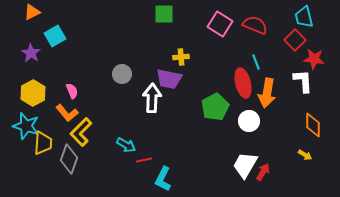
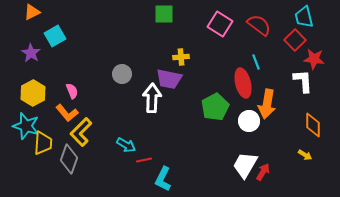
red semicircle: moved 4 px right; rotated 15 degrees clockwise
orange arrow: moved 11 px down
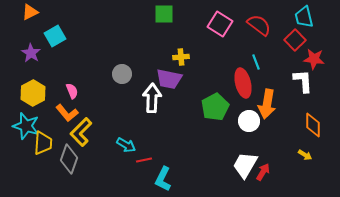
orange triangle: moved 2 px left
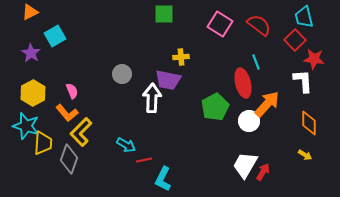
purple trapezoid: moved 1 px left, 1 px down
orange arrow: rotated 148 degrees counterclockwise
orange diamond: moved 4 px left, 2 px up
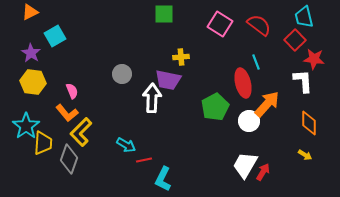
yellow hexagon: moved 11 px up; rotated 25 degrees counterclockwise
cyan star: rotated 20 degrees clockwise
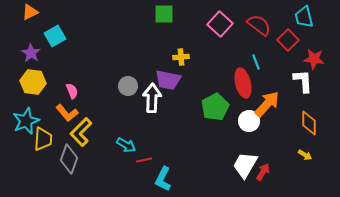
pink square: rotated 10 degrees clockwise
red square: moved 7 px left
gray circle: moved 6 px right, 12 px down
cyan star: moved 5 px up; rotated 12 degrees clockwise
yellow trapezoid: moved 4 px up
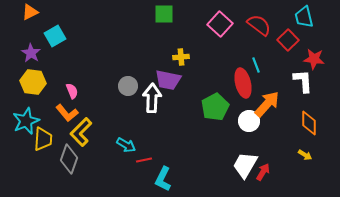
cyan line: moved 3 px down
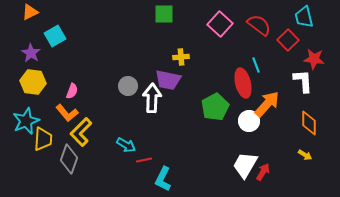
pink semicircle: rotated 42 degrees clockwise
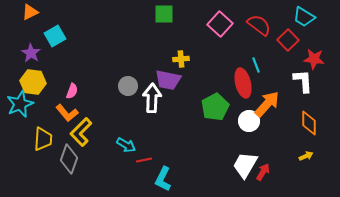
cyan trapezoid: rotated 45 degrees counterclockwise
yellow cross: moved 2 px down
cyan star: moved 6 px left, 17 px up
yellow arrow: moved 1 px right, 1 px down; rotated 56 degrees counterclockwise
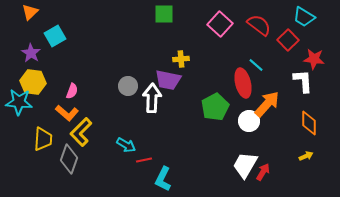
orange triangle: rotated 18 degrees counterclockwise
cyan line: rotated 28 degrees counterclockwise
cyan star: moved 1 px left, 2 px up; rotated 28 degrees clockwise
orange L-shape: rotated 10 degrees counterclockwise
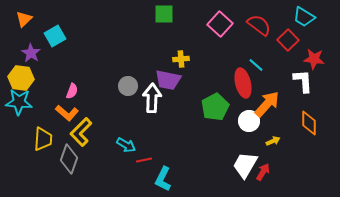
orange triangle: moved 6 px left, 7 px down
yellow hexagon: moved 12 px left, 4 px up
yellow arrow: moved 33 px left, 15 px up
